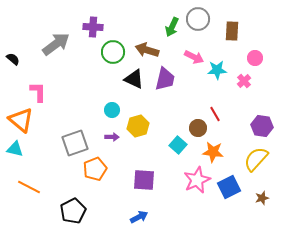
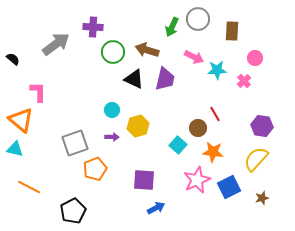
blue arrow: moved 17 px right, 9 px up
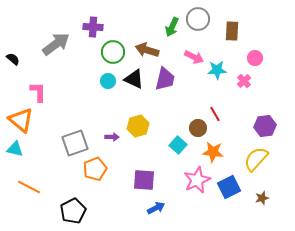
cyan circle: moved 4 px left, 29 px up
purple hexagon: moved 3 px right; rotated 15 degrees counterclockwise
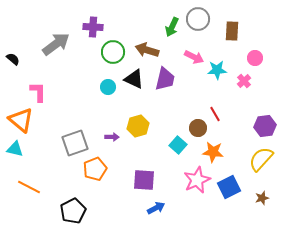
cyan circle: moved 6 px down
yellow semicircle: moved 5 px right
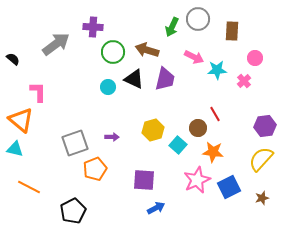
yellow hexagon: moved 15 px right, 4 px down
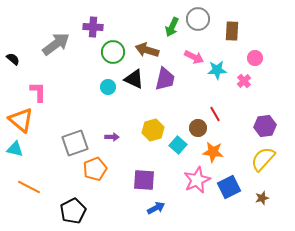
yellow semicircle: moved 2 px right
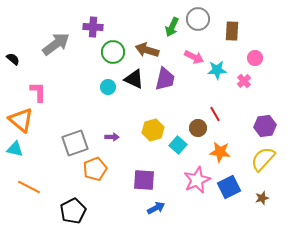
orange star: moved 7 px right
